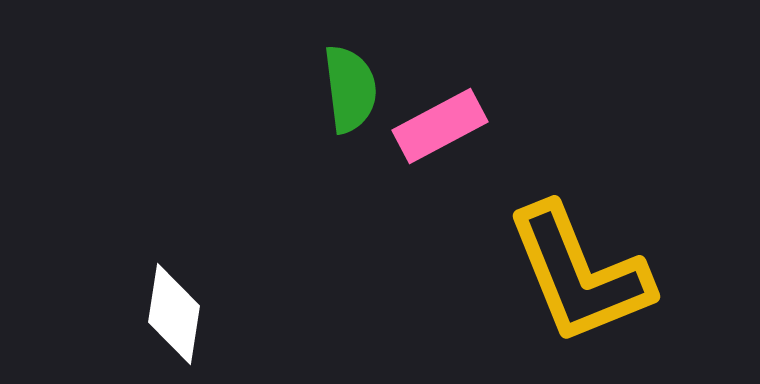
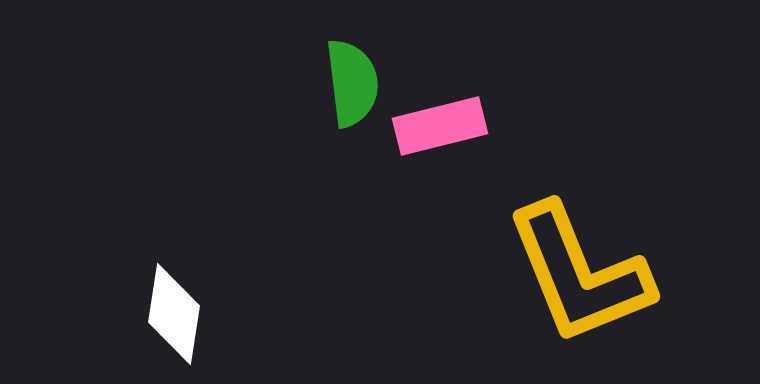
green semicircle: moved 2 px right, 6 px up
pink rectangle: rotated 14 degrees clockwise
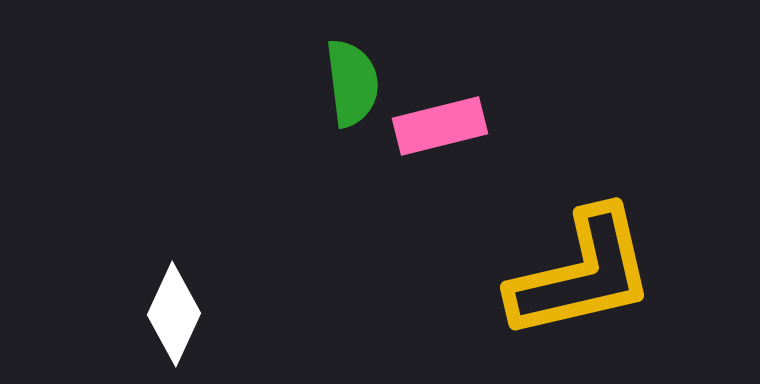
yellow L-shape: moved 3 px right; rotated 81 degrees counterclockwise
white diamond: rotated 16 degrees clockwise
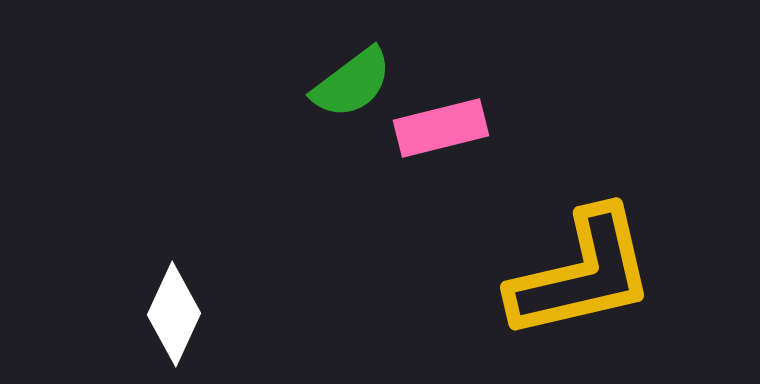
green semicircle: rotated 60 degrees clockwise
pink rectangle: moved 1 px right, 2 px down
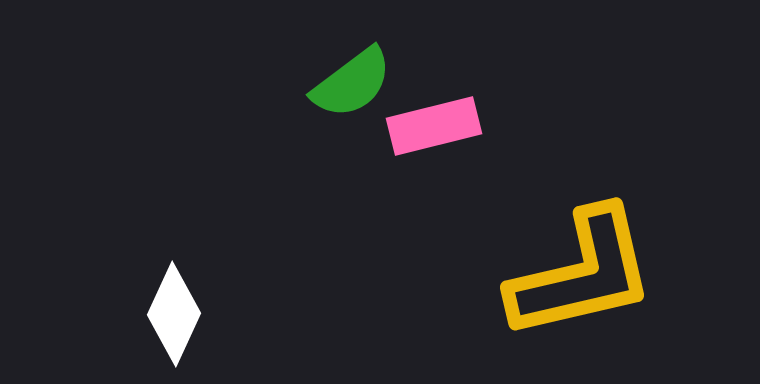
pink rectangle: moved 7 px left, 2 px up
